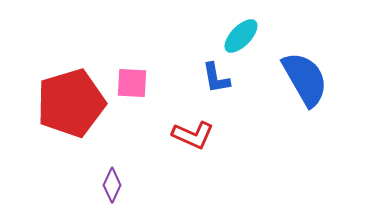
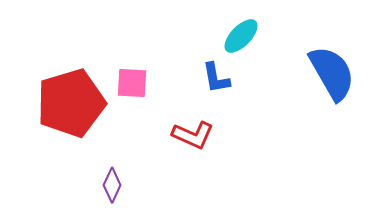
blue semicircle: moved 27 px right, 6 px up
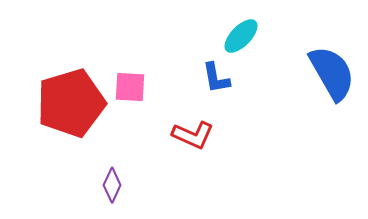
pink square: moved 2 px left, 4 px down
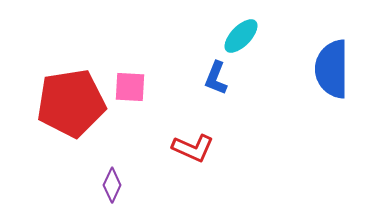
blue semicircle: moved 4 px up; rotated 150 degrees counterclockwise
blue L-shape: rotated 32 degrees clockwise
red pentagon: rotated 8 degrees clockwise
red L-shape: moved 13 px down
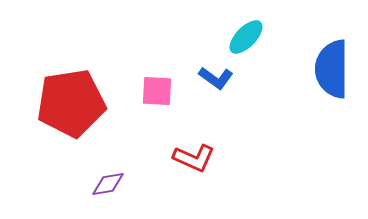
cyan ellipse: moved 5 px right, 1 px down
blue L-shape: rotated 76 degrees counterclockwise
pink square: moved 27 px right, 4 px down
red L-shape: moved 1 px right, 10 px down
purple diamond: moved 4 px left, 1 px up; rotated 56 degrees clockwise
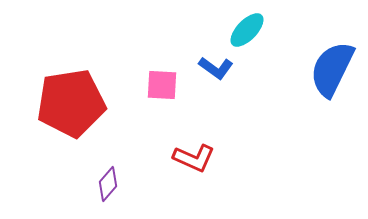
cyan ellipse: moved 1 px right, 7 px up
blue semicircle: rotated 26 degrees clockwise
blue L-shape: moved 10 px up
pink square: moved 5 px right, 6 px up
purple diamond: rotated 40 degrees counterclockwise
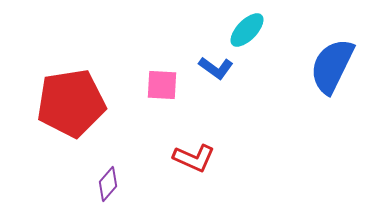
blue semicircle: moved 3 px up
